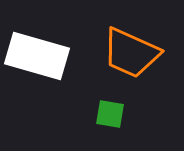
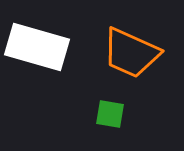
white rectangle: moved 9 px up
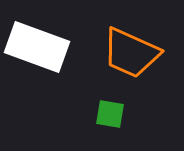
white rectangle: rotated 4 degrees clockwise
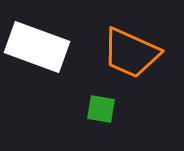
green square: moved 9 px left, 5 px up
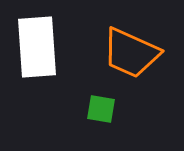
white rectangle: rotated 66 degrees clockwise
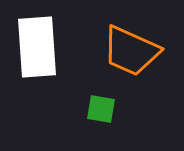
orange trapezoid: moved 2 px up
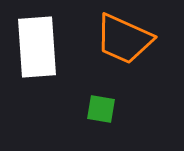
orange trapezoid: moved 7 px left, 12 px up
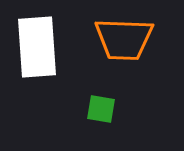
orange trapezoid: rotated 22 degrees counterclockwise
